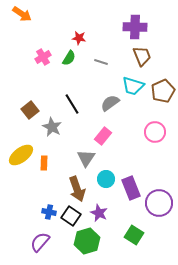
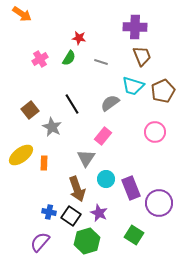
pink cross: moved 3 px left, 2 px down
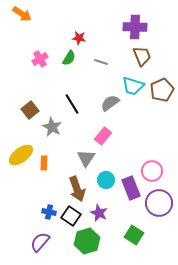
brown pentagon: moved 1 px left, 1 px up
pink circle: moved 3 px left, 39 px down
cyan circle: moved 1 px down
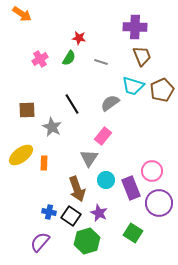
brown square: moved 3 px left; rotated 36 degrees clockwise
gray triangle: moved 3 px right
green square: moved 1 px left, 2 px up
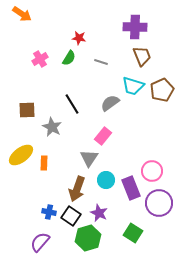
brown arrow: rotated 40 degrees clockwise
green hexagon: moved 1 px right, 3 px up
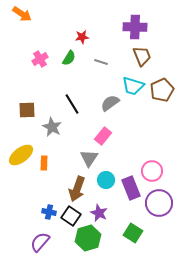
red star: moved 3 px right, 1 px up; rotated 16 degrees counterclockwise
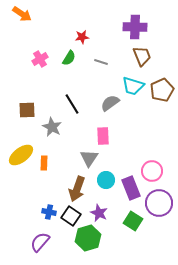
pink rectangle: rotated 42 degrees counterclockwise
green square: moved 12 px up
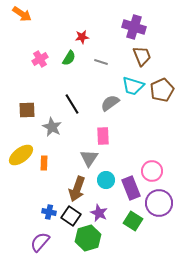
purple cross: moved 1 px left; rotated 15 degrees clockwise
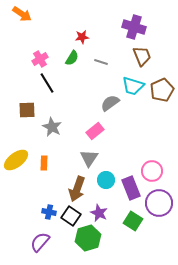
green semicircle: moved 3 px right
black line: moved 25 px left, 21 px up
pink rectangle: moved 8 px left, 5 px up; rotated 54 degrees clockwise
yellow ellipse: moved 5 px left, 5 px down
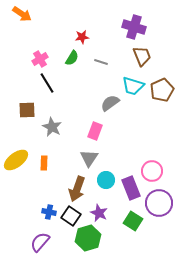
pink rectangle: rotated 30 degrees counterclockwise
